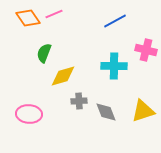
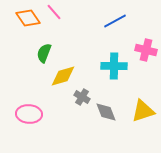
pink line: moved 2 px up; rotated 72 degrees clockwise
gray cross: moved 3 px right, 4 px up; rotated 35 degrees clockwise
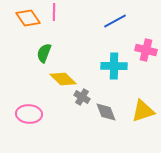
pink line: rotated 42 degrees clockwise
yellow diamond: moved 3 px down; rotated 60 degrees clockwise
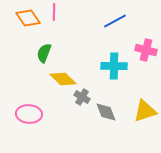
yellow triangle: moved 2 px right
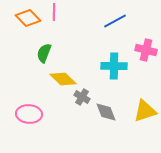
orange diamond: rotated 10 degrees counterclockwise
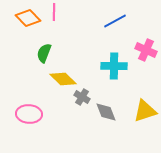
pink cross: rotated 10 degrees clockwise
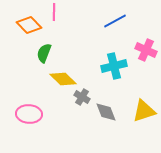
orange diamond: moved 1 px right, 7 px down
cyan cross: rotated 15 degrees counterclockwise
yellow triangle: moved 1 px left
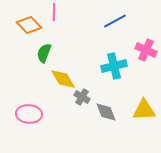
yellow diamond: rotated 16 degrees clockwise
yellow triangle: moved 1 px up; rotated 15 degrees clockwise
